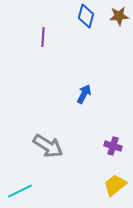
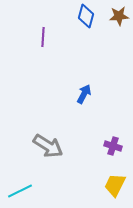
yellow trapezoid: rotated 25 degrees counterclockwise
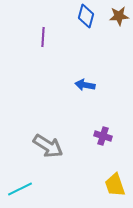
blue arrow: moved 1 px right, 9 px up; rotated 108 degrees counterclockwise
purple cross: moved 10 px left, 10 px up
yellow trapezoid: rotated 45 degrees counterclockwise
cyan line: moved 2 px up
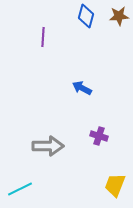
blue arrow: moved 3 px left, 3 px down; rotated 18 degrees clockwise
purple cross: moved 4 px left
gray arrow: rotated 32 degrees counterclockwise
yellow trapezoid: rotated 40 degrees clockwise
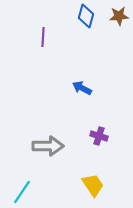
yellow trapezoid: moved 22 px left; rotated 125 degrees clockwise
cyan line: moved 2 px right, 3 px down; rotated 30 degrees counterclockwise
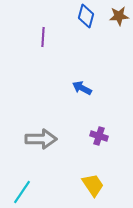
gray arrow: moved 7 px left, 7 px up
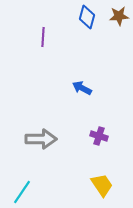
blue diamond: moved 1 px right, 1 px down
yellow trapezoid: moved 9 px right
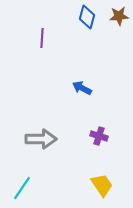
purple line: moved 1 px left, 1 px down
cyan line: moved 4 px up
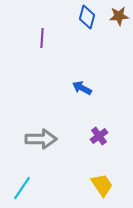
purple cross: rotated 36 degrees clockwise
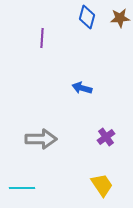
brown star: moved 1 px right, 2 px down
blue arrow: rotated 12 degrees counterclockwise
purple cross: moved 7 px right, 1 px down
cyan line: rotated 55 degrees clockwise
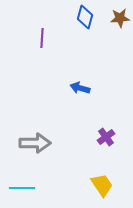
blue diamond: moved 2 px left
blue arrow: moved 2 px left
gray arrow: moved 6 px left, 4 px down
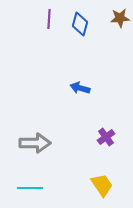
blue diamond: moved 5 px left, 7 px down
purple line: moved 7 px right, 19 px up
cyan line: moved 8 px right
